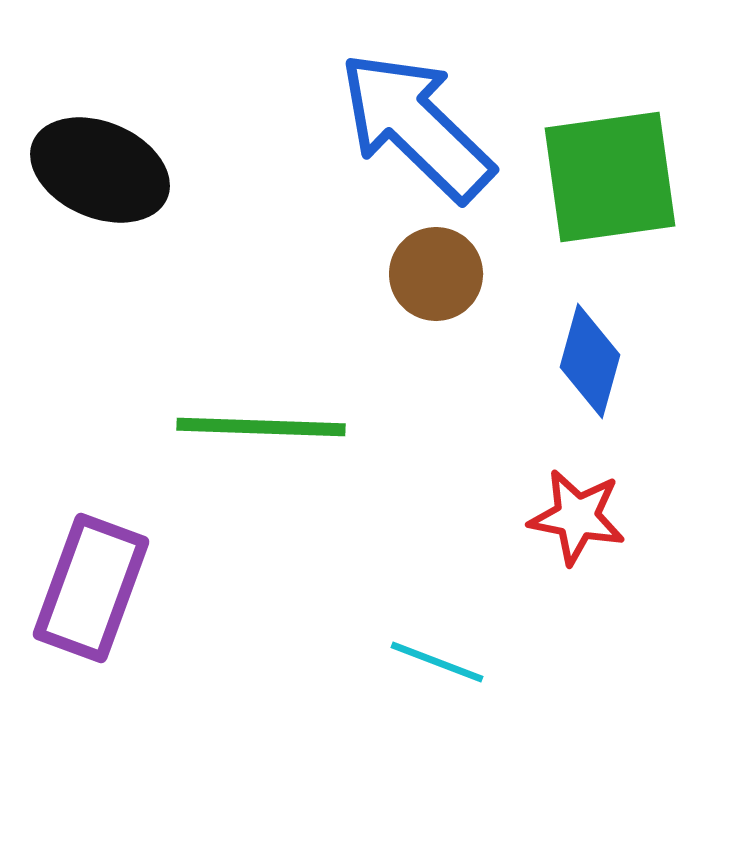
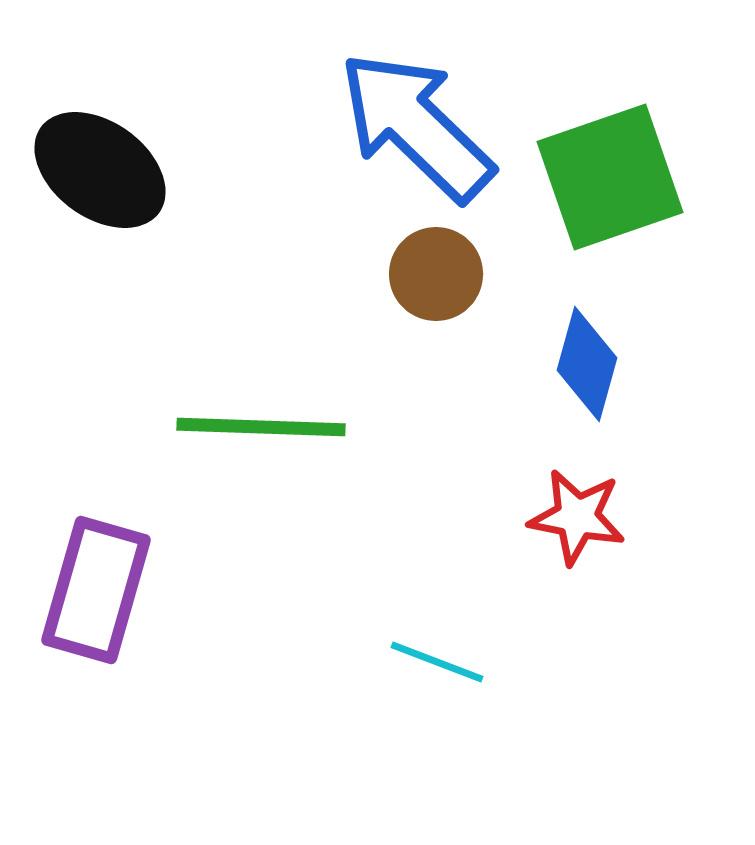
black ellipse: rotated 13 degrees clockwise
green square: rotated 11 degrees counterclockwise
blue diamond: moved 3 px left, 3 px down
purple rectangle: moved 5 px right, 2 px down; rotated 4 degrees counterclockwise
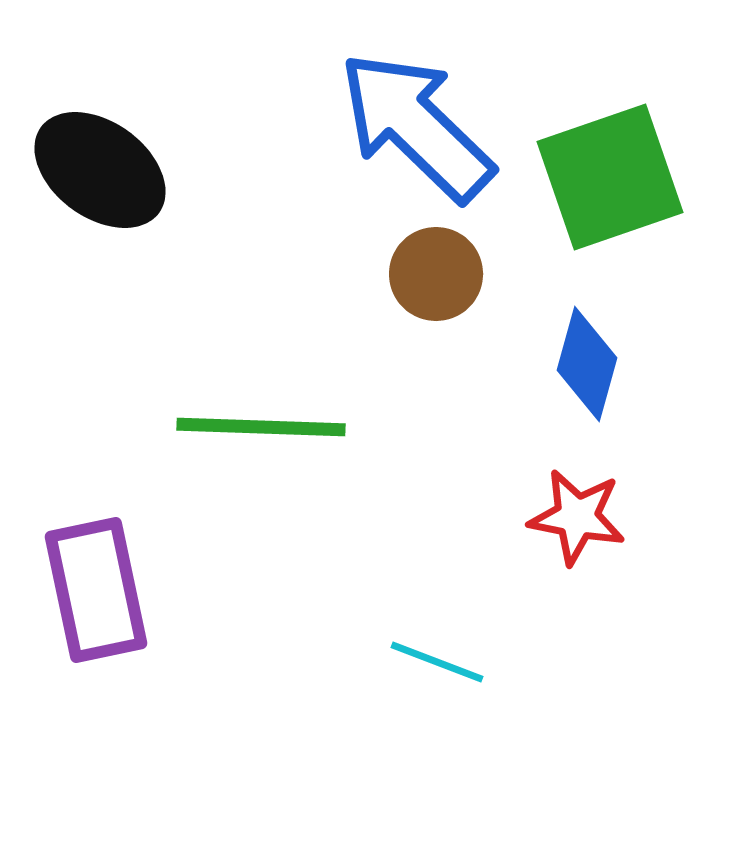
purple rectangle: rotated 28 degrees counterclockwise
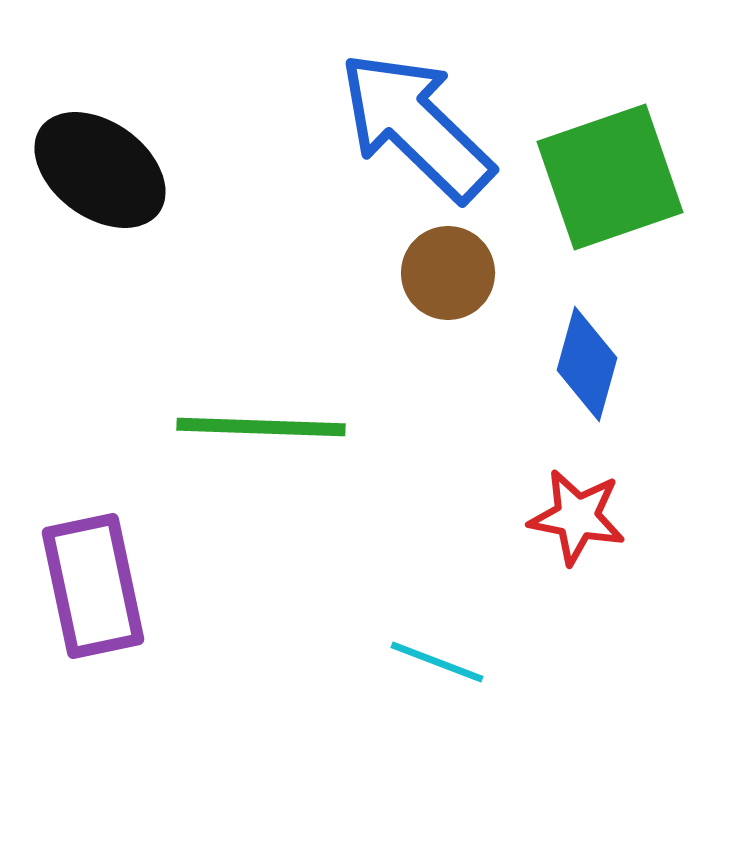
brown circle: moved 12 px right, 1 px up
purple rectangle: moved 3 px left, 4 px up
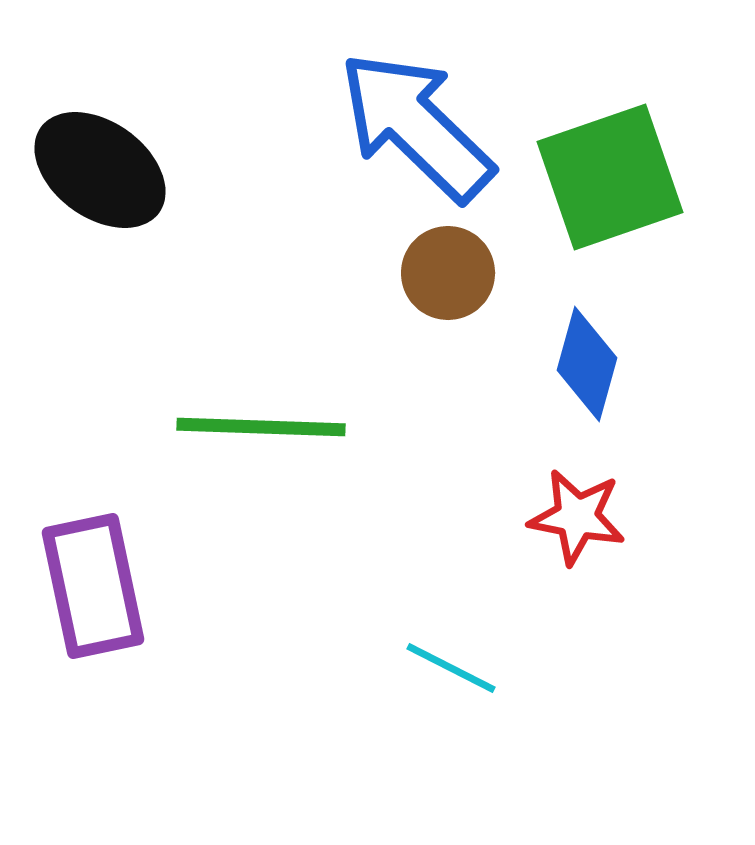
cyan line: moved 14 px right, 6 px down; rotated 6 degrees clockwise
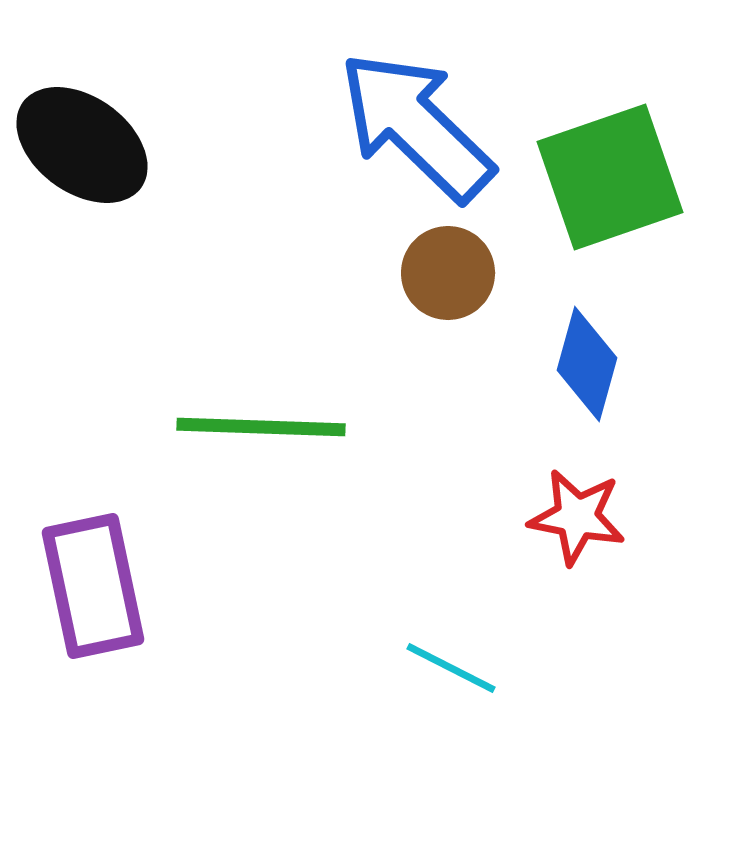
black ellipse: moved 18 px left, 25 px up
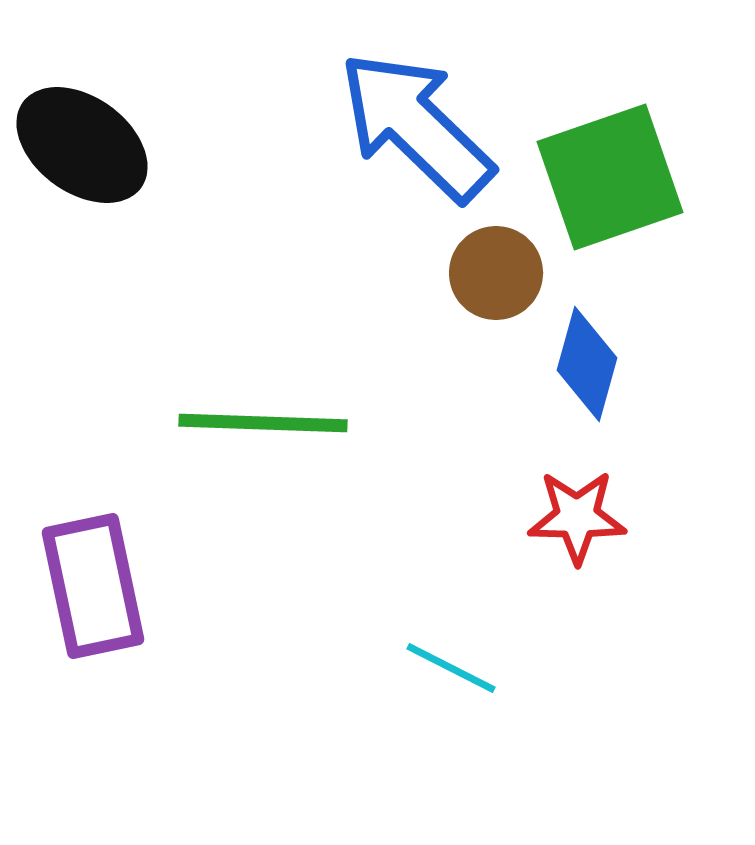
brown circle: moved 48 px right
green line: moved 2 px right, 4 px up
red star: rotated 10 degrees counterclockwise
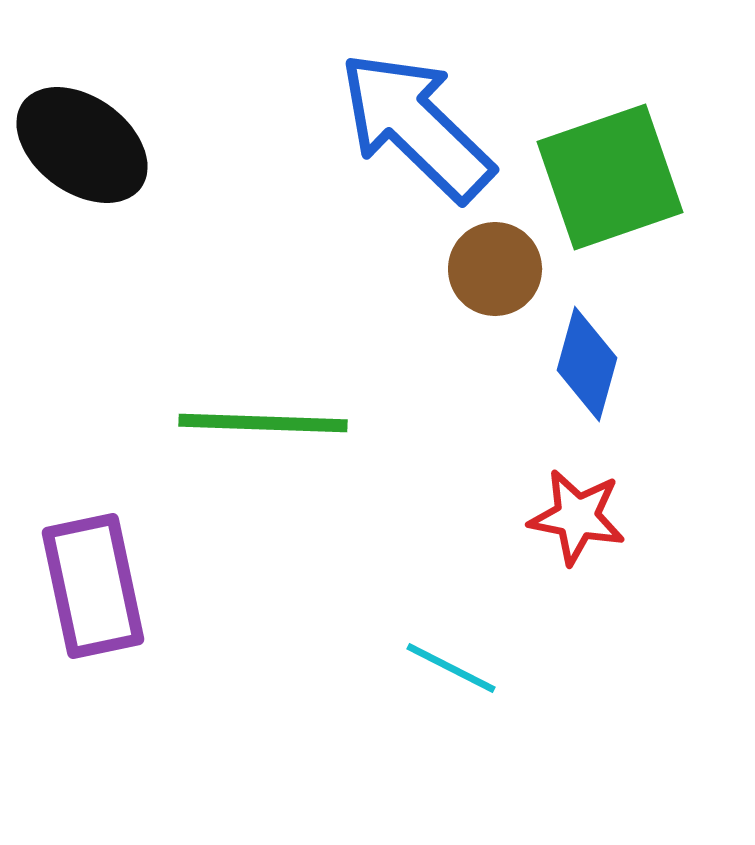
brown circle: moved 1 px left, 4 px up
red star: rotated 10 degrees clockwise
